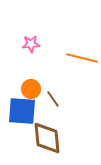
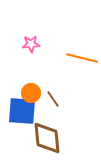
orange circle: moved 4 px down
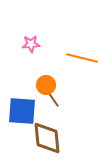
orange circle: moved 15 px right, 8 px up
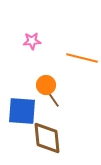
pink star: moved 1 px right, 3 px up
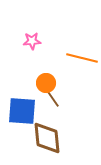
orange circle: moved 2 px up
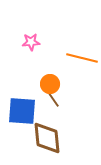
pink star: moved 1 px left, 1 px down
orange circle: moved 4 px right, 1 px down
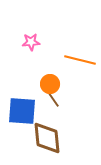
orange line: moved 2 px left, 2 px down
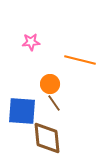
brown line: moved 1 px right, 4 px down
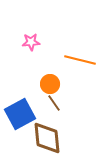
blue square: moved 2 px left, 3 px down; rotated 32 degrees counterclockwise
